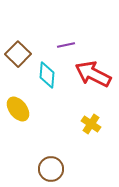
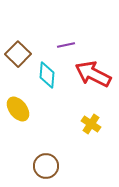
brown circle: moved 5 px left, 3 px up
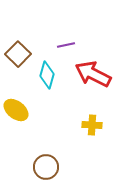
cyan diamond: rotated 12 degrees clockwise
yellow ellipse: moved 2 px left, 1 px down; rotated 15 degrees counterclockwise
yellow cross: moved 1 px right, 1 px down; rotated 30 degrees counterclockwise
brown circle: moved 1 px down
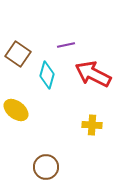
brown square: rotated 10 degrees counterclockwise
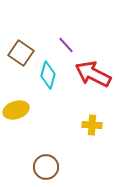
purple line: rotated 60 degrees clockwise
brown square: moved 3 px right, 1 px up
cyan diamond: moved 1 px right
yellow ellipse: rotated 55 degrees counterclockwise
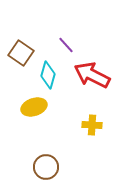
red arrow: moved 1 px left, 1 px down
yellow ellipse: moved 18 px right, 3 px up
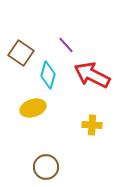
yellow ellipse: moved 1 px left, 1 px down
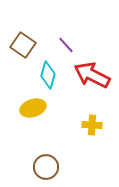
brown square: moved 2 px right, 8 px up
